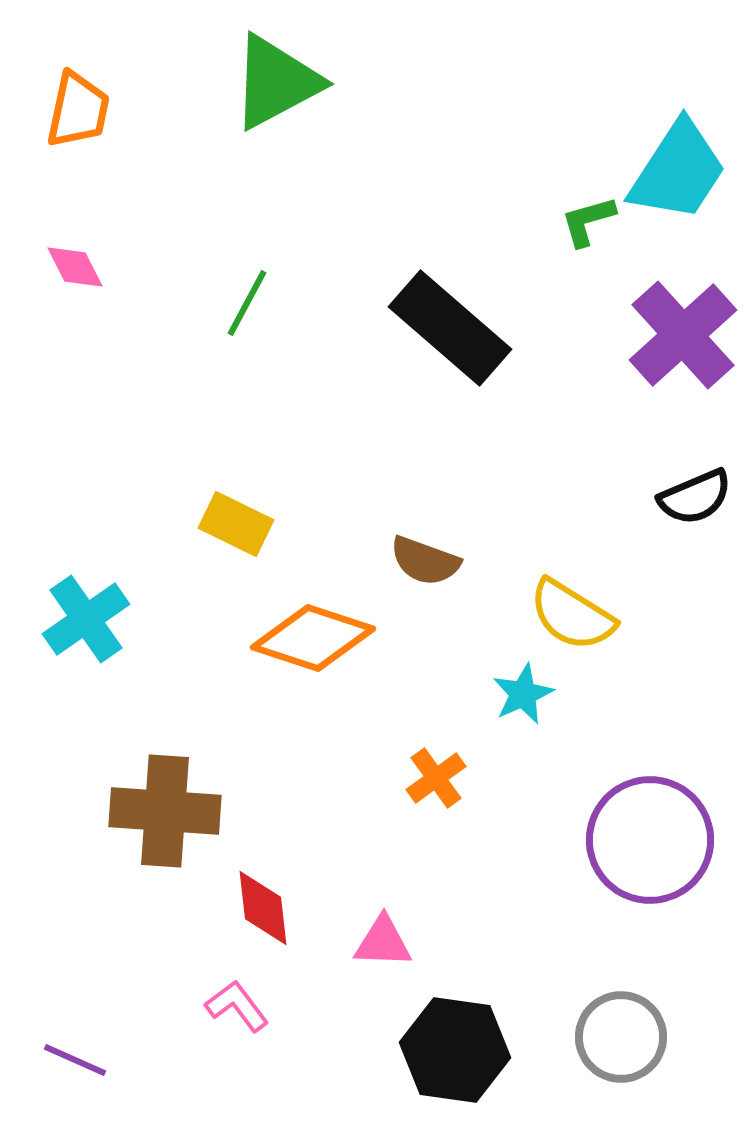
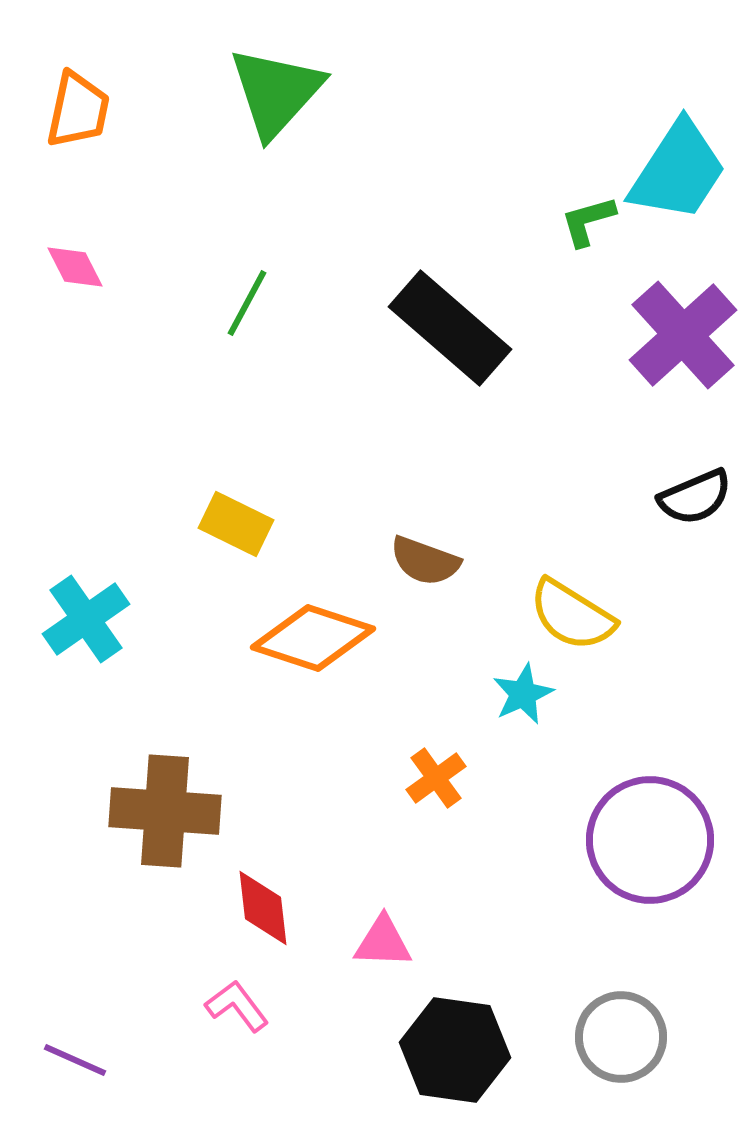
green triangle: moved 10 px down; rotated 20 degrees counterclockwise
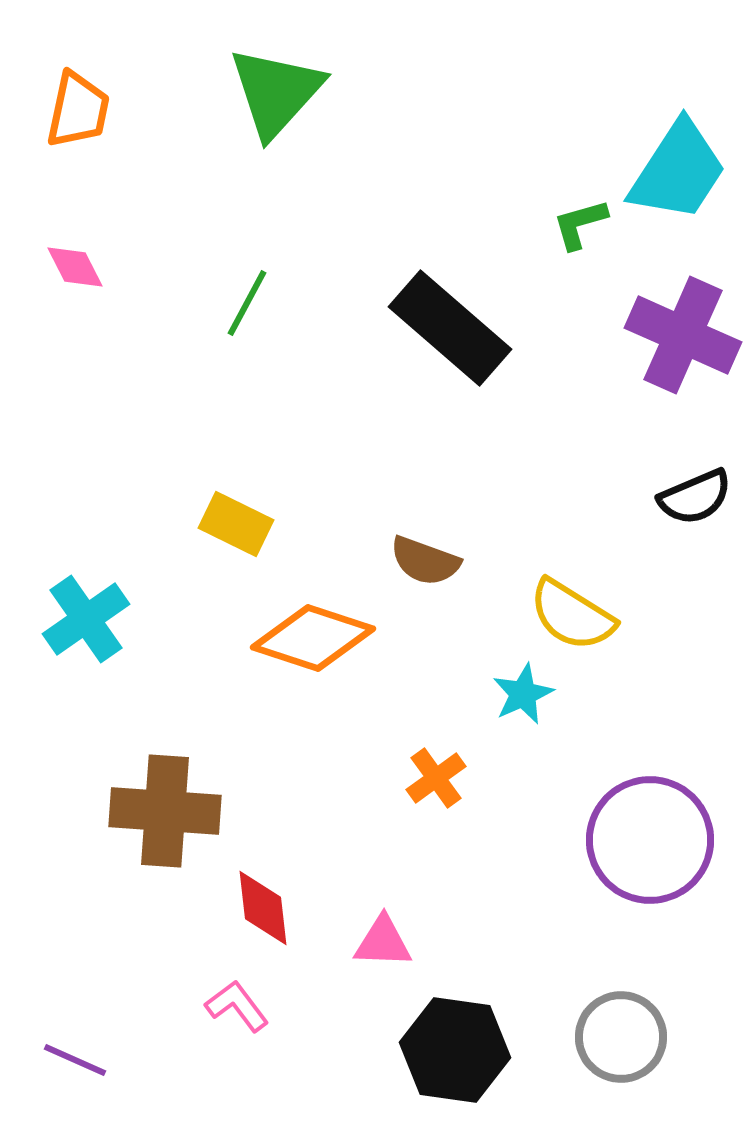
green L-shape: moved 8 px left, 3 px down
purple cross: rotated 24 degrees counterclockwise
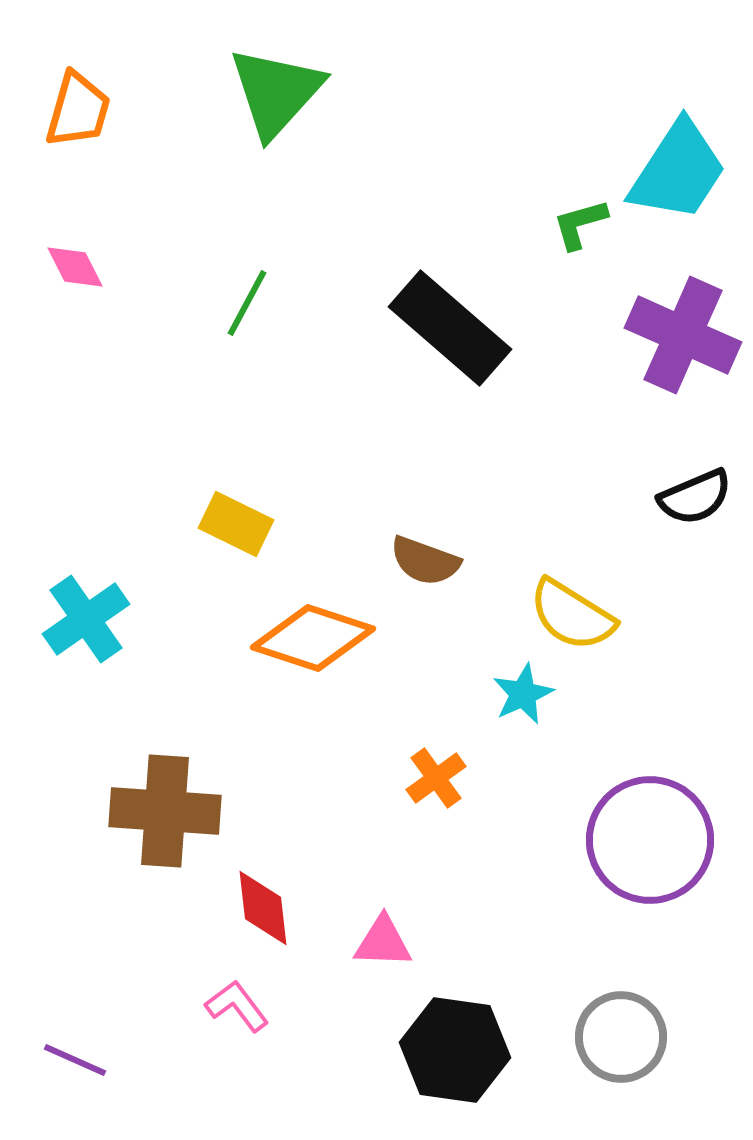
orange trapezoid: rotated 4 degrees clockwise
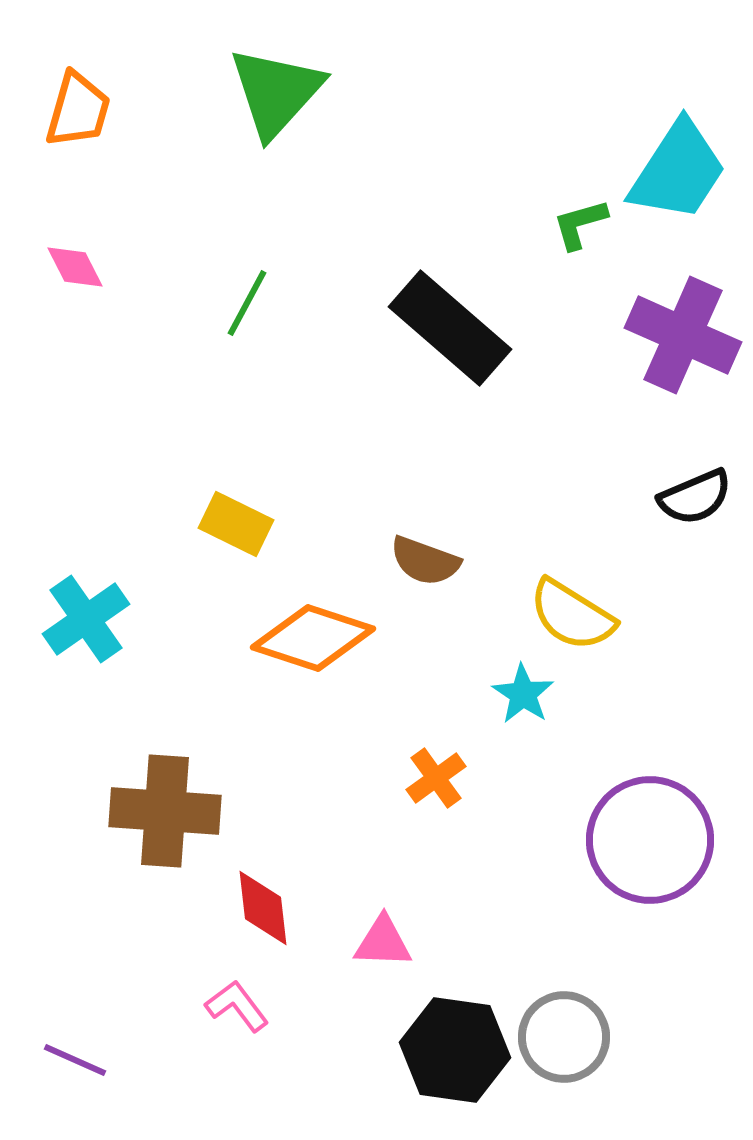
cyan star: rotated 14 degrees counterclockwise
gray circle: moved 57 px left
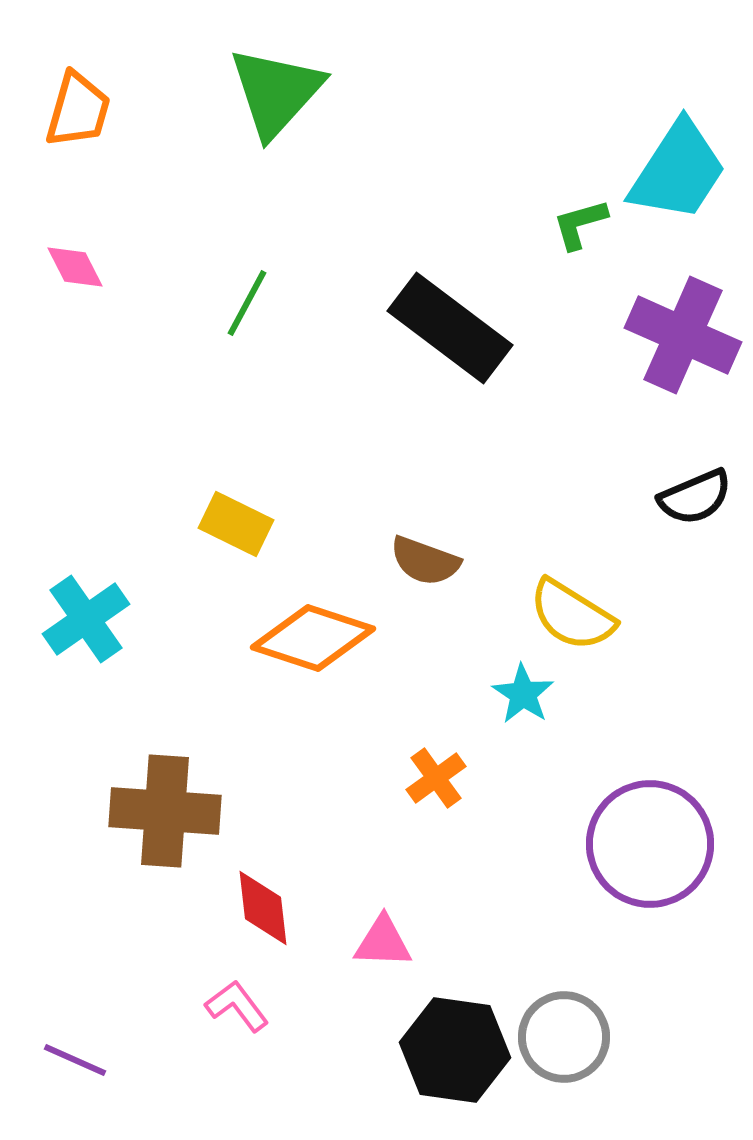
black rectangle: rotated 4 degrees counterclockwise
purple circle: moved 4 px down
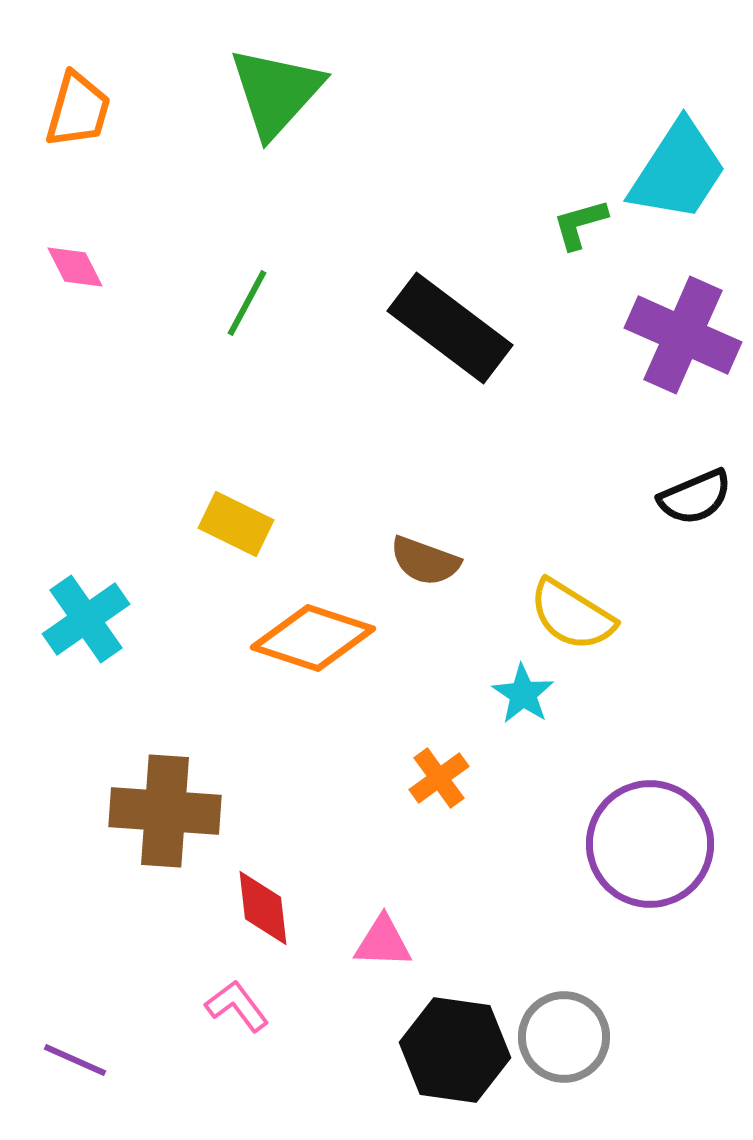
orange cross: moved 3 px right
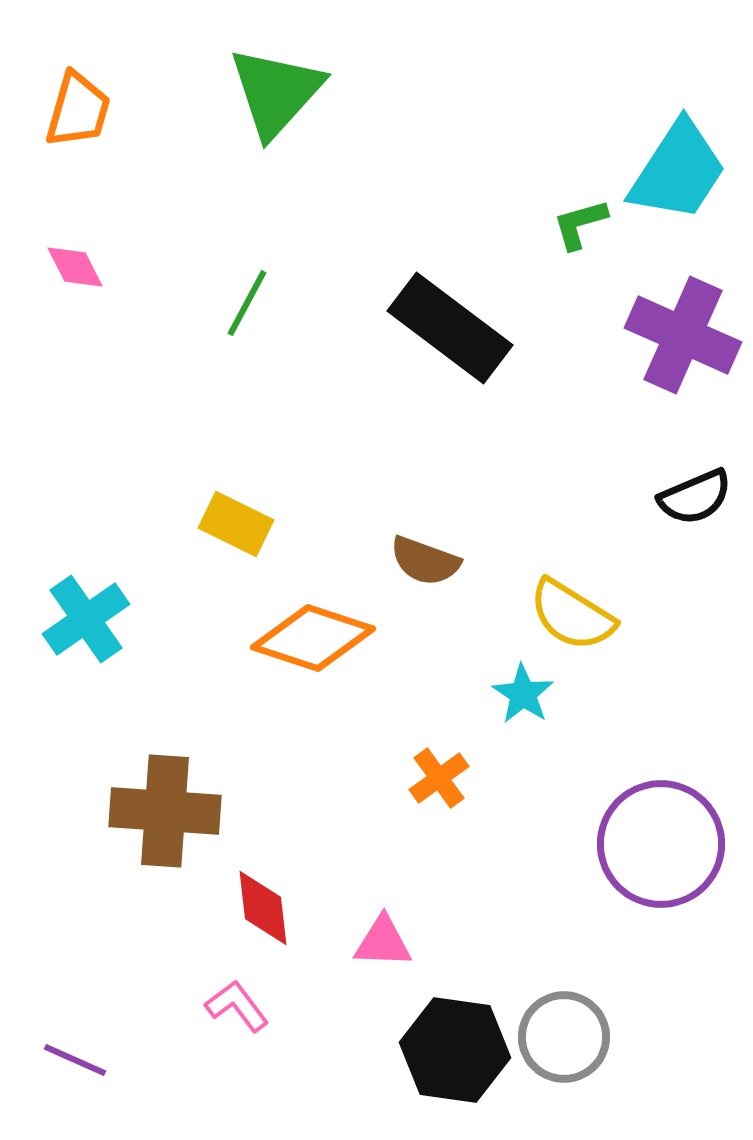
purple circle: moved 11 px right
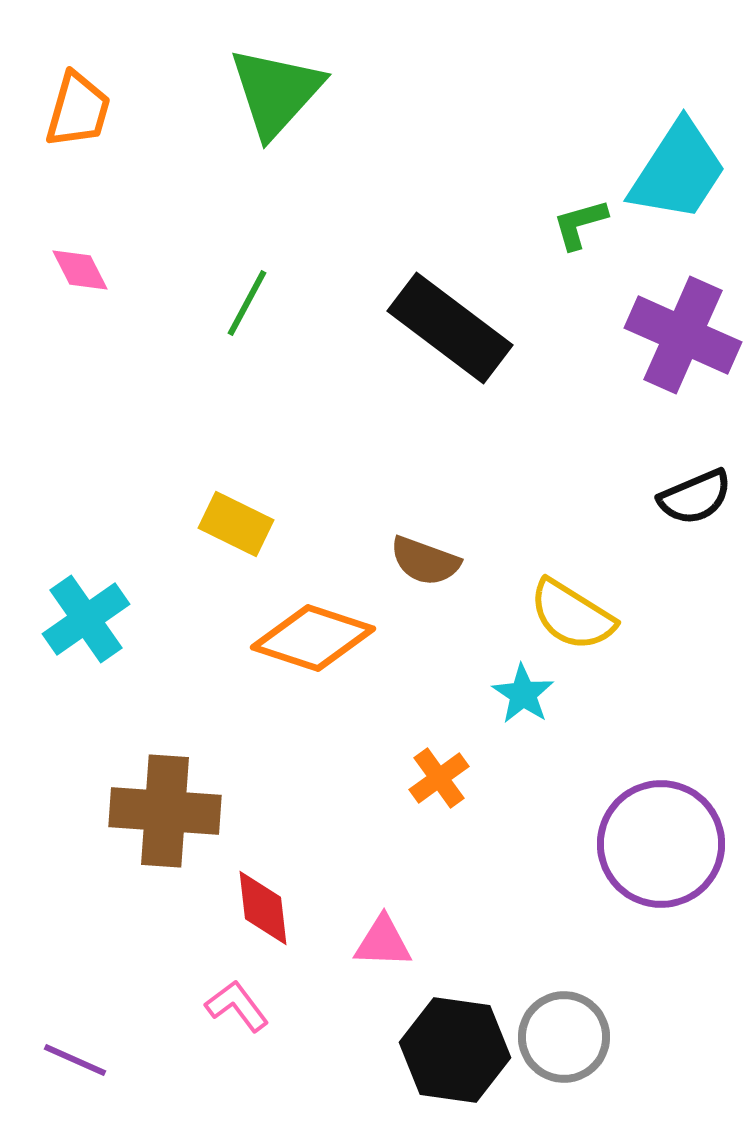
pink diamond: moved 5 px right, 3 px down
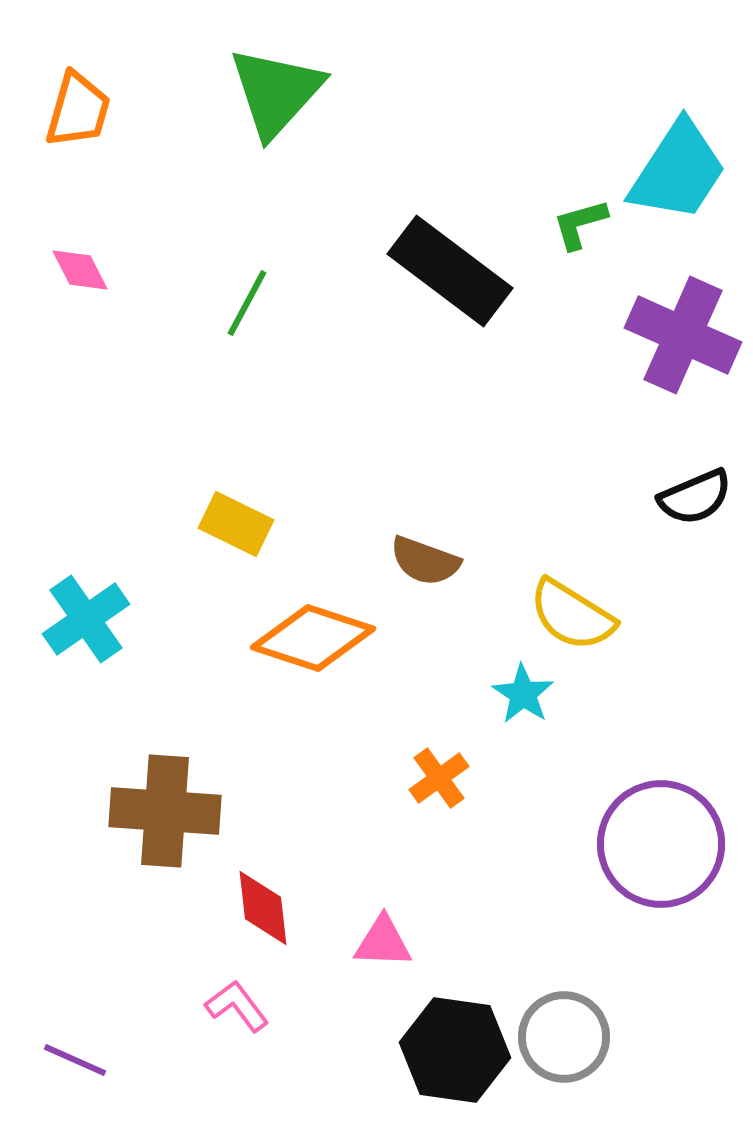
black rectangle: moved 57 px up
